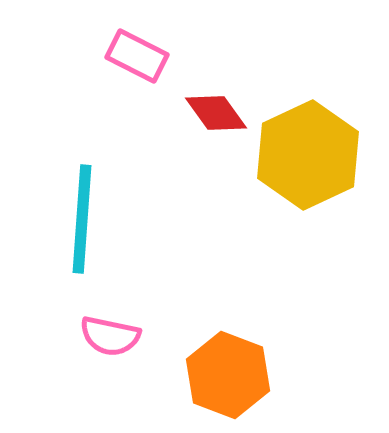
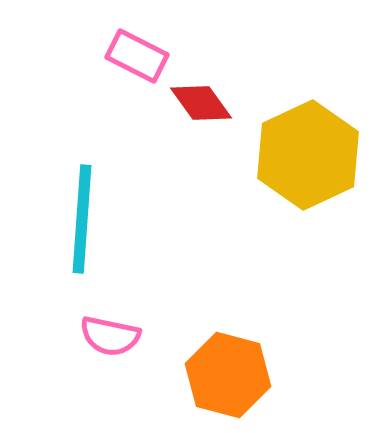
red diamond: moved 15 px left, 10 px up
orange hexagon: rotated 6 degrees counterclockwise
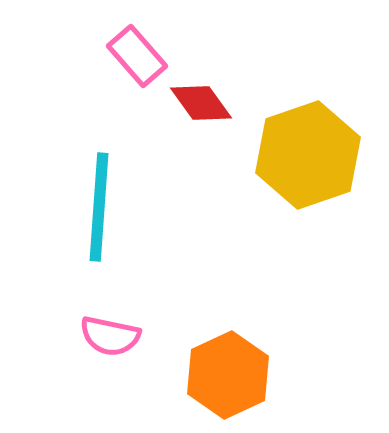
pink rectangle: rotated 22 degrees clockwise
yellow hexagon: rotated 6 degrees clockwise
cyan line: moved 17 px right, 12 px up
orange hexagon: rotated 20 degrees clockwise
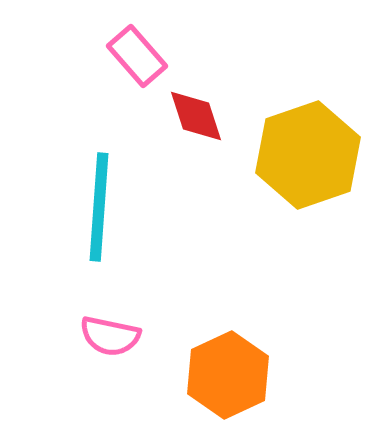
red diamond: moved 5 px left, 13 px down; rotated 18 degrees clockwise
